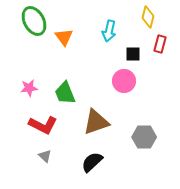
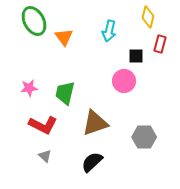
black square: moved 3 px right, 2 px down
green trapezoid: rotated 35 degrees clockwise
brown triangle: moved 1 px left, 1 px down
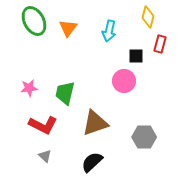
orange triangle: moved 4 px right, 9 px up; rotated 12 degrees clockwise
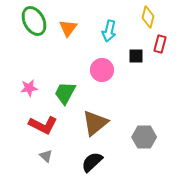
pink circle: moved 22 px left, 11 px up
green trapezoid: rotated 15 degrees clockwise
brown triangle: rotated 20 degrees counterclockwise
gray triangle: moved 1 px right
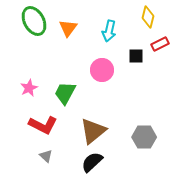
red rectangle: rotated 48 degrees clockwise
pink star: rotated 18 degrees counterclockwise
brown triangle: moved 2 px left, 8 px down
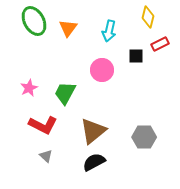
black semicircle: moved 2 px right; rotated 15 degrees clockwise
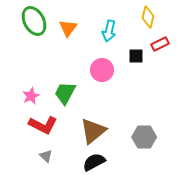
pink star: moved 2 px right, 8 px down
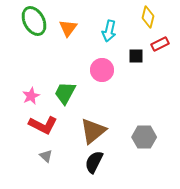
black semicircle: rotated 35 degrees counterclockwise
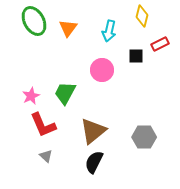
yellow diamond: moved 6 px left, 1 px up
red L-shape: rotated 40 degrees clockwise
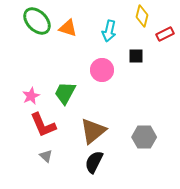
green ellipse: moved 3 px right; rotated 16 degrees counterclockwise
orange triangle: rotated 48 degrees counterclockwise
red rectangle: moved 5 px right, 10 px up
